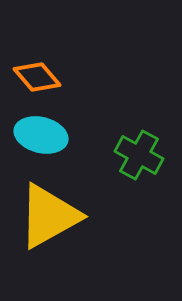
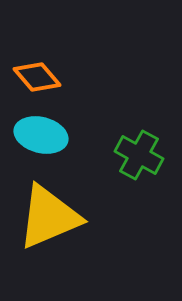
yellow triangle: moved 1 px down; rotated 6 degrees clockwise
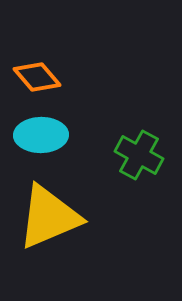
cyan ellipse: rotated 15 degrees counterclockwise
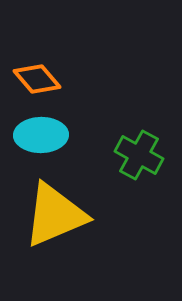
orange diamond: moved 2 px down
yellow triangle: moved 6 px right, 2 px up
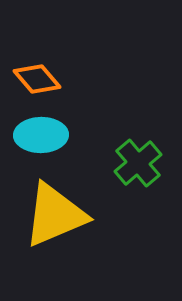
green cross: moved 1 px left, 8 px down; rotated 21 degrees clockwise
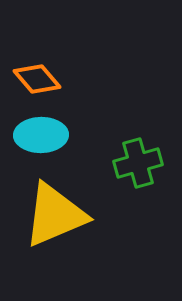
green cross: rotated 24 degrees clockwise
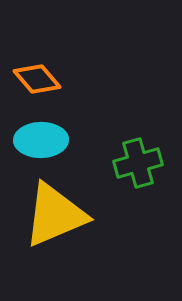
cyan ellipse: moved 5 px down
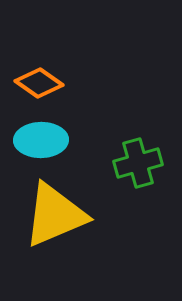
orange diamond: moved 2 px right, 4 px down; rotated 15 degrees counterclockwise
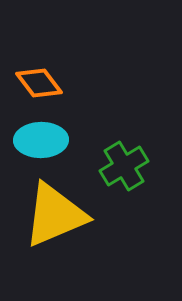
orange diamond: rotated 18 degrees clockwise
green cross: moved 14 px left, 3 px down; rotated 15 degrees counterclockwise
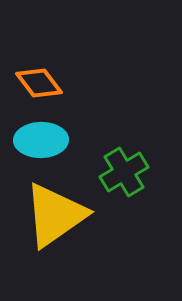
green cross: moved 6 px down
yellow triangle: rotated 12 degrees counterclockwise
